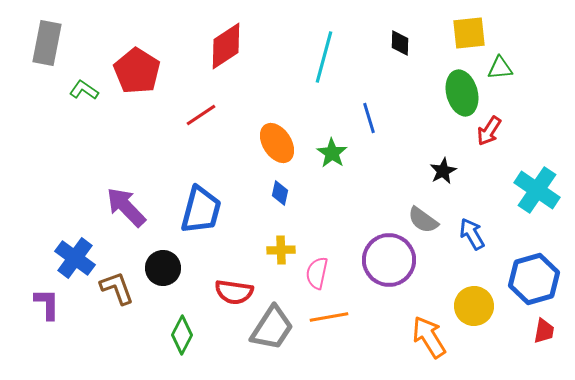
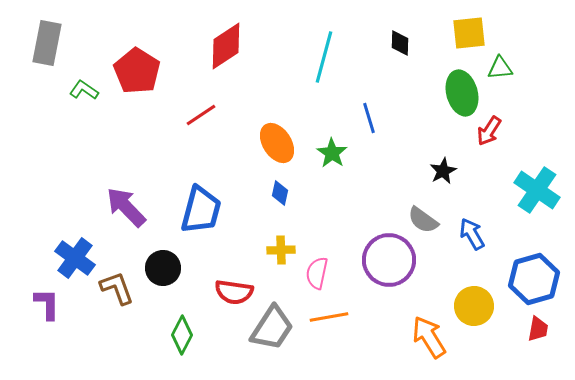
red trapezoid: moved 6 px left, 2 px up
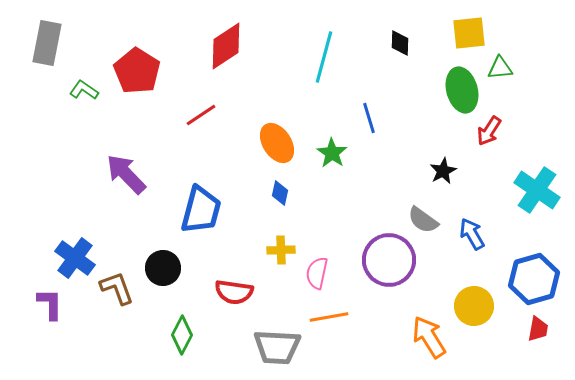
green ellipse: moved 3 px up
purple arrow: moved 33 px up
purple L-shape: moved 3 px right
gray trapezoid: moved 5 px right, 19 px down; rotated 60 degrees clockwise
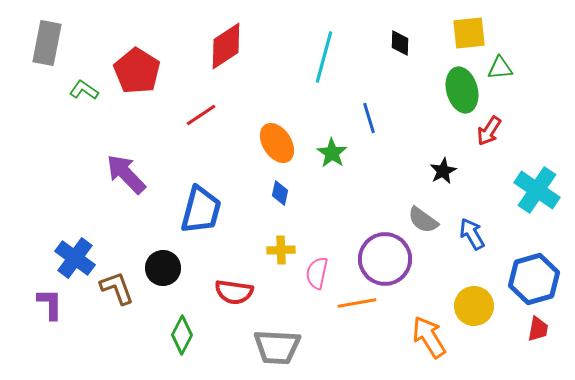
purple circle: moved 4 px left, 1 px up
orange line: moved 28 px right, 14 px up
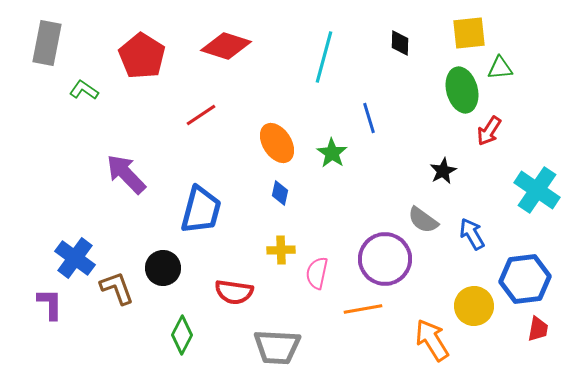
red diamond: rotated 51 degrees clockwise
red pentagon: moved 5 px right, 15 px up
blue hexagon: moved 9 px left; rotated 9 degrees clockwise
orange line: moved 6 px right, 6 px down
orange arrow: moved 3 px right, 3 px down
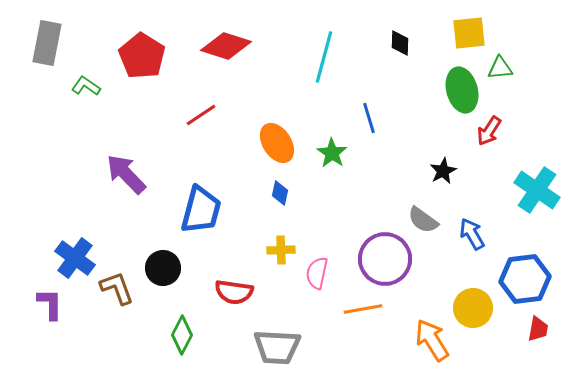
green L-shape: moved 2 px right, 4 px up
yellow circle: moved 1 px left, 2 px down
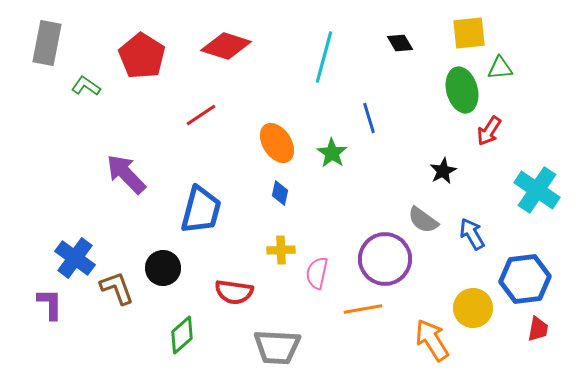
black diamond: rotated 32 degrees counterclockwise
green diamond: rotated 21 degrees clockwise
